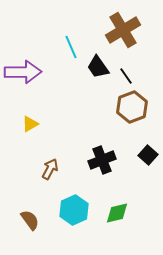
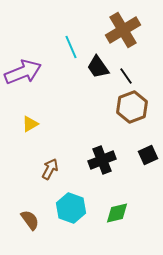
purple arrow: rotated 21 degrees counterclockwise
black square: rotated 24 degrees clockwise
cyan hexagon: moved 3 px left, 2 px up; rotated 16 degrees counterclockwise
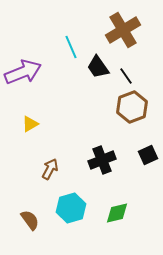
cyan hexagon: rotated 24 degrees clockwise
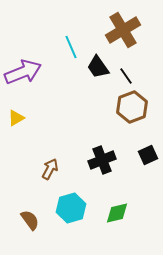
yellow triangle: moved 14 px left, 6 px up
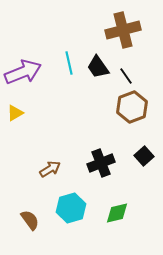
brown cross: rotated 16 degrees clockwise
cyan line: moved 2 px left, 16 px down; rotated 10 degrees clockwise
yellow triangle: moved 1 px left, 5 px up
black square: moved 4 px left, 1 px down; rotated 18 degrees counterclockwise
black cross: moved 1 px left, 3 px down
brown arrow: rotated 30 degrees clockwise
